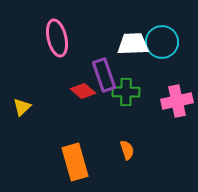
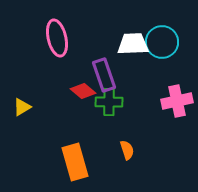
green cross: moved 17 px left, 10 px down
yellow triangle: rotated 12 degrees clockwise
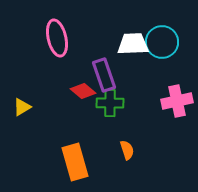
green cross: moved 1 px right, 1 px down
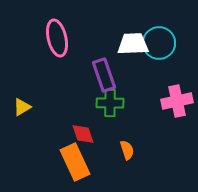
cyan circle: moved 3 px left, 1 px down
red diamond: moved 43 px down; rotated 30 degrees clockwise
orange rectangle: rotated 9 degrees counterclockwise
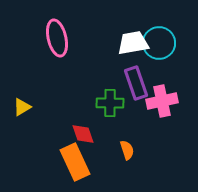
white trapezoid: moved 1 px up; rotated 8 degrees counterclockwise
purple rectangle: moved 32 px right, 8 px down
pink cross: moved 15 px left
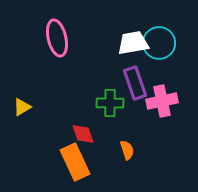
purple rectangle: moved 1 px left
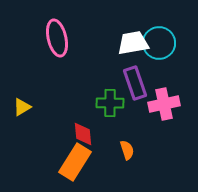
pink cross: moved 2 px right, 3 px down
red diamond: rotated 15 degrees clockwise
orange rectangle: rotated 57 degrees clockwise
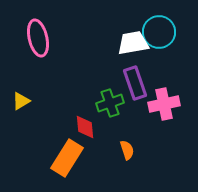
pink ellipse: moved 19 px left
cyan circle: moved 11 px up
green cross: rotated 20 degrees counterclockwise
yellow triangle: moved 1 px left, 6 px up
red diamond: moved 2 px right, 7 px up
orange rectangle: moved 8 px left, 4 px up
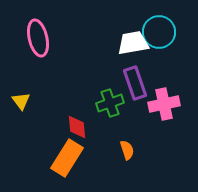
yellow triangle: rotated 36 degrees counterclockwise
red diamond: moved 8 px left
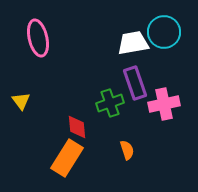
cyan circle: moved 5 px right
